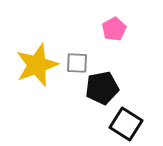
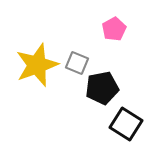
gray square: rotated 20 degrees clockwise
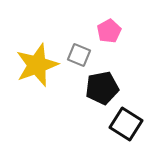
pink pentagon: moved 5 px left, 2 px down
gray square: moved 2 px right, 8 px up
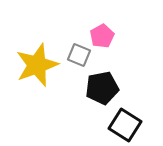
pink pentagon: moved 7 px left, 5 px down
black square: moved 1 px left, 1 px down
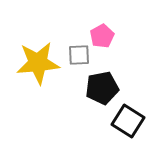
gray square: rotated 25 degrees counterclockwise
yellow star: moved 1 px right, 2 px up; rotated 15 degrees clockwise
black square: moved 3 px right, 4 px up
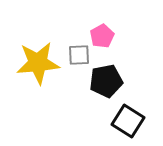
black pentagon: moved 4 px right, 7 px up
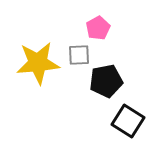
pink pentagon: moved 4 px left, 8 px up
